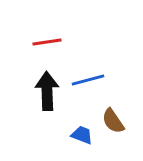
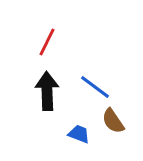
red line: rotated 56 degrees counterclockwise
blue line: moved 7 px right, 7 px down; rotated 52 degrees clockwise
blue trapezoid: moved 3 px left, 1 px up
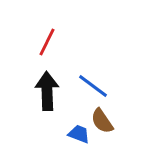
blue line: moved 2 px left, 1 px up
brown semicircle: moved 11 px left
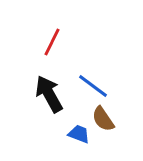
red line: moved 5 px right
black arrow: moved 2 px right, 3 px down; rotated 27 degrees counterclockwise
brown semicircle: moved 1 px right, 2 px up
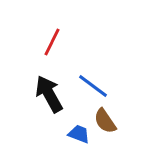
brown semicircle: moved 2 px right, 2 px down
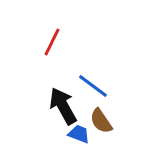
black arrow: moved 14 px right, 12 px down
brown semicircle: moved 4 px left
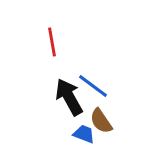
red line: rotated 36 degrees counterclockwise
black arrow: moved 6 px right, 9 px up
blue trapezoid: moved 5 px right
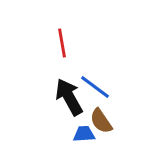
red line: moved 10 px right, 1 px down
blue line: moved 2 px right, 1 px down
blue trapezoid: rotated 25 degrees counterclockwise
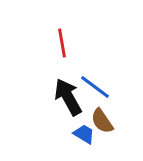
black arrow: moved 1 px left
brown semicircle: moved 1 px right
blue trapezoid: rotated 35 degrees clockwise
